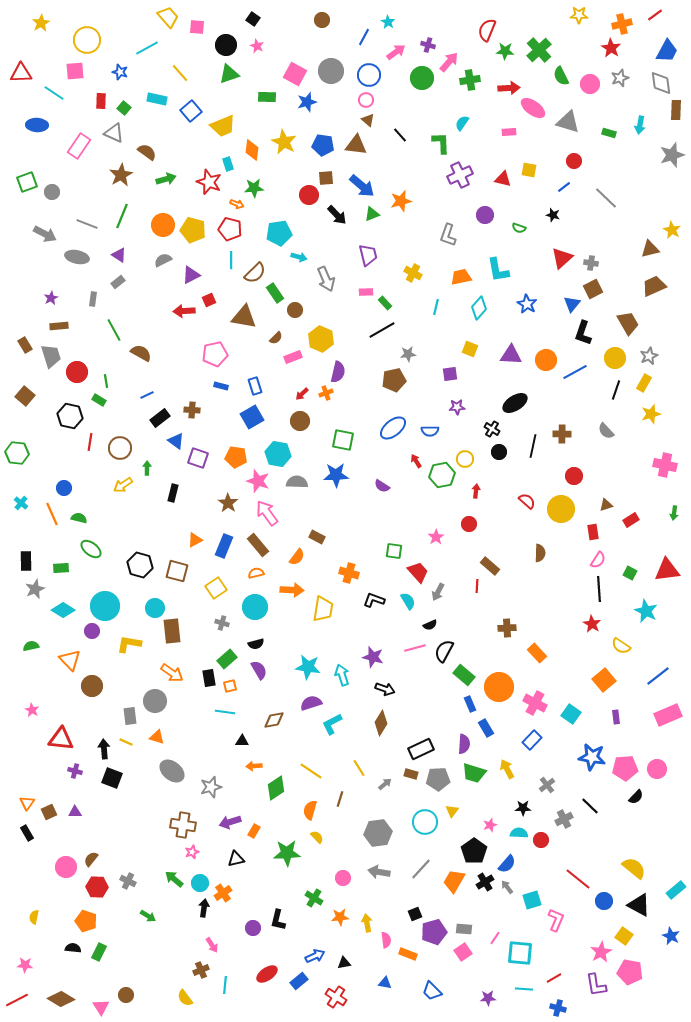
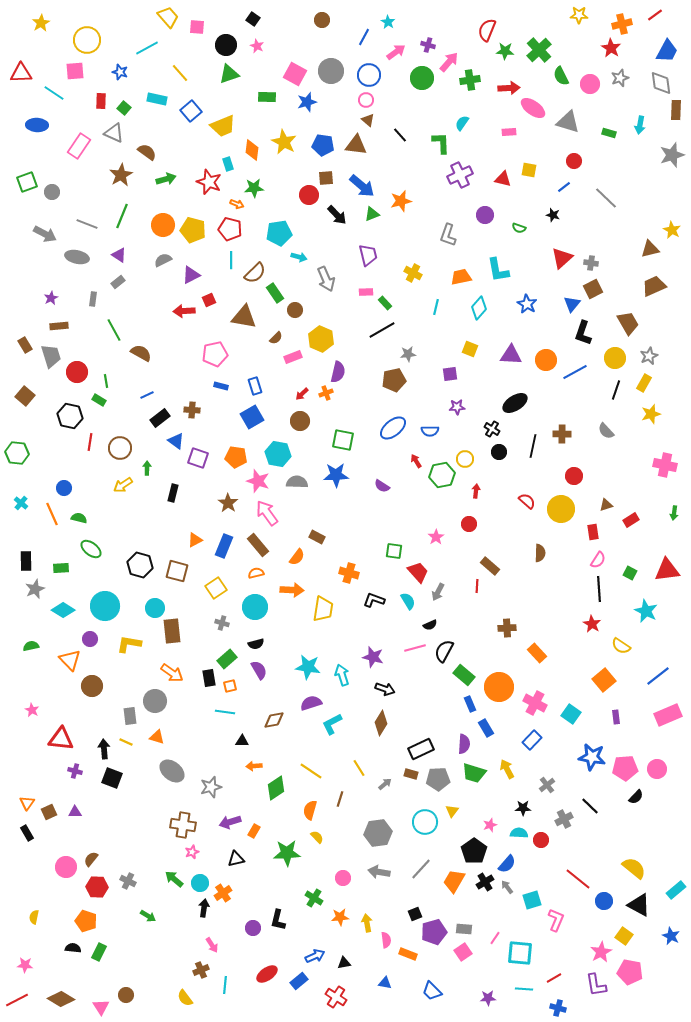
purple circle at (92, 631): moved 2 px left, 8 px down
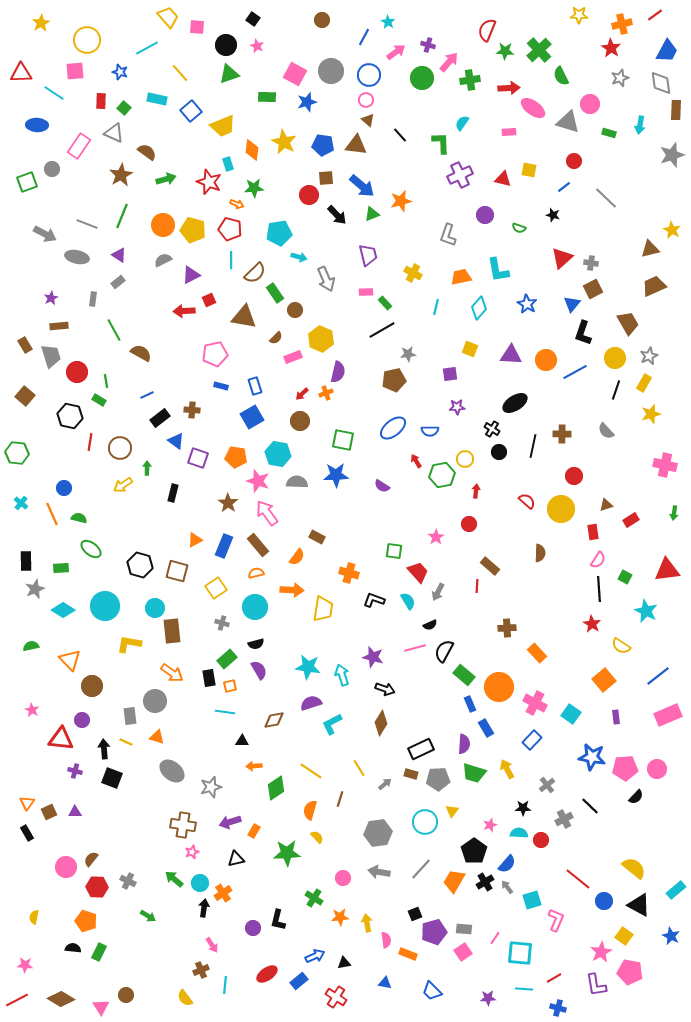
pink circle at (590, 84): moved 20 px down
gray circle at (52, 192): moved 23 px up
green square at (630, 573): moved 5 px left, 4 px down
purple circle at (90, 639): moved 8 px left, 81 px down
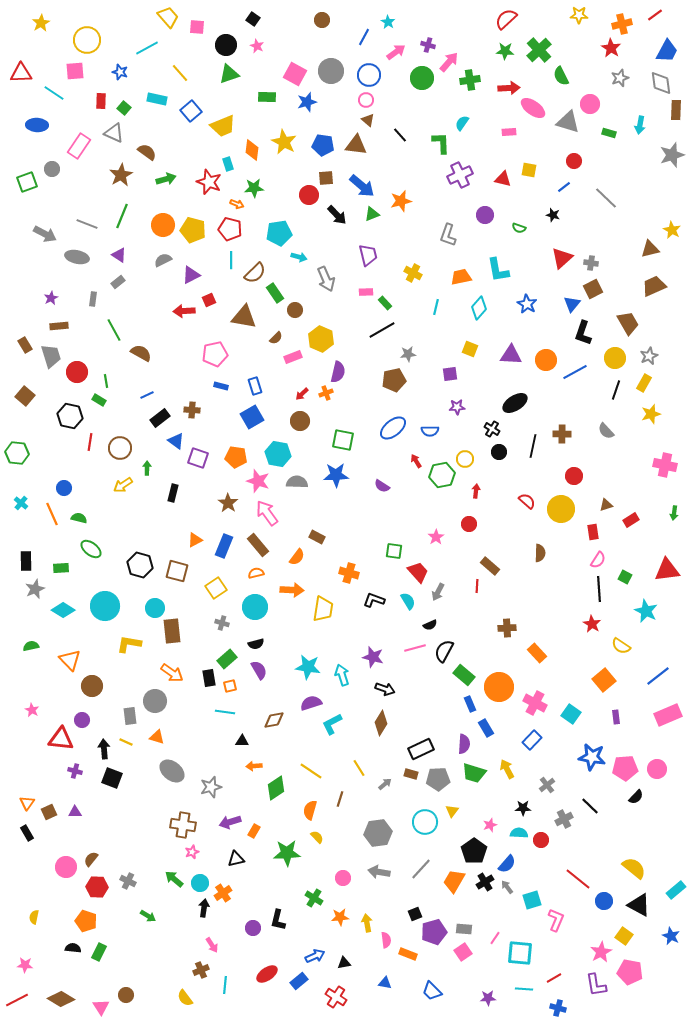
red semicircle at (487, 30): moved 19 px right, 11 px up; rotated 25 degrees clockwise
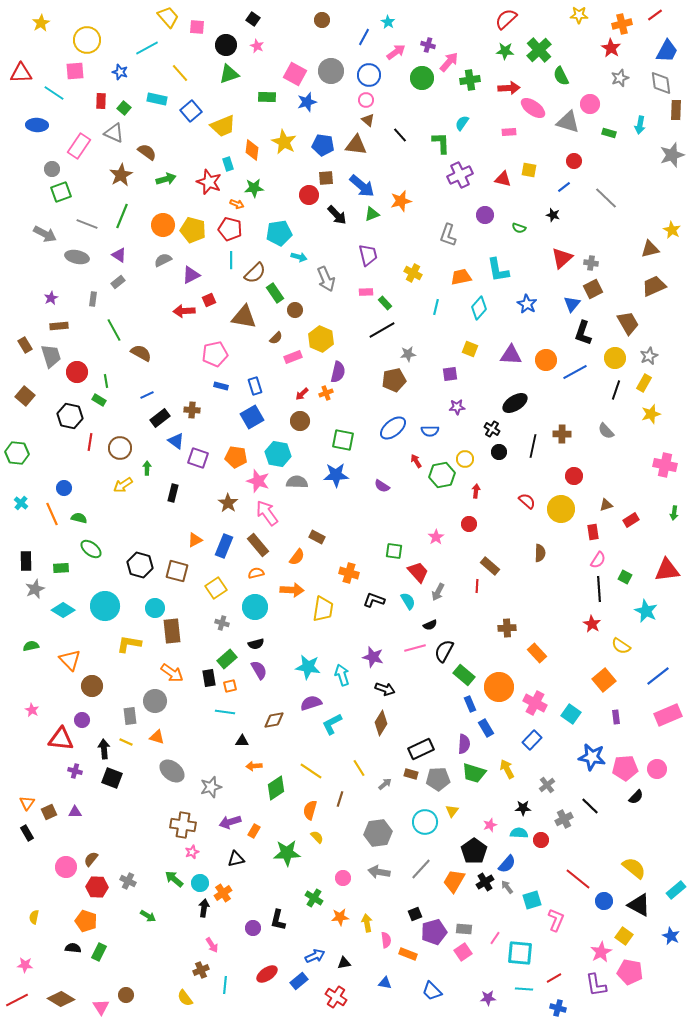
green square at (27, 182): moved 34 px right, 10 px down
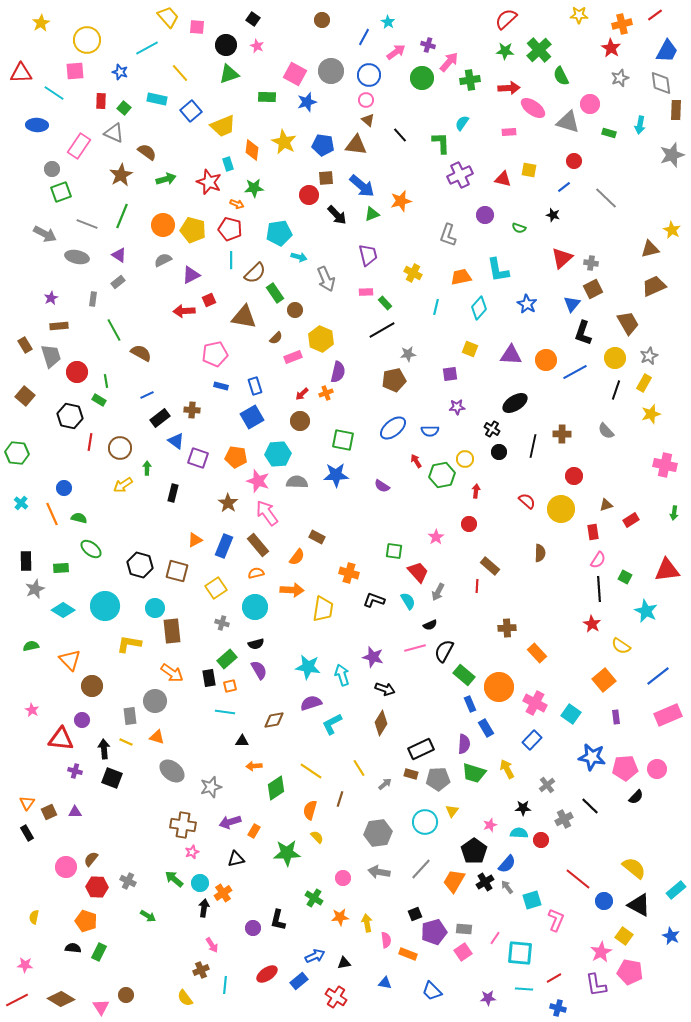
cyan hexagon at (278, 454): rotated 15 degrees counterclockwise
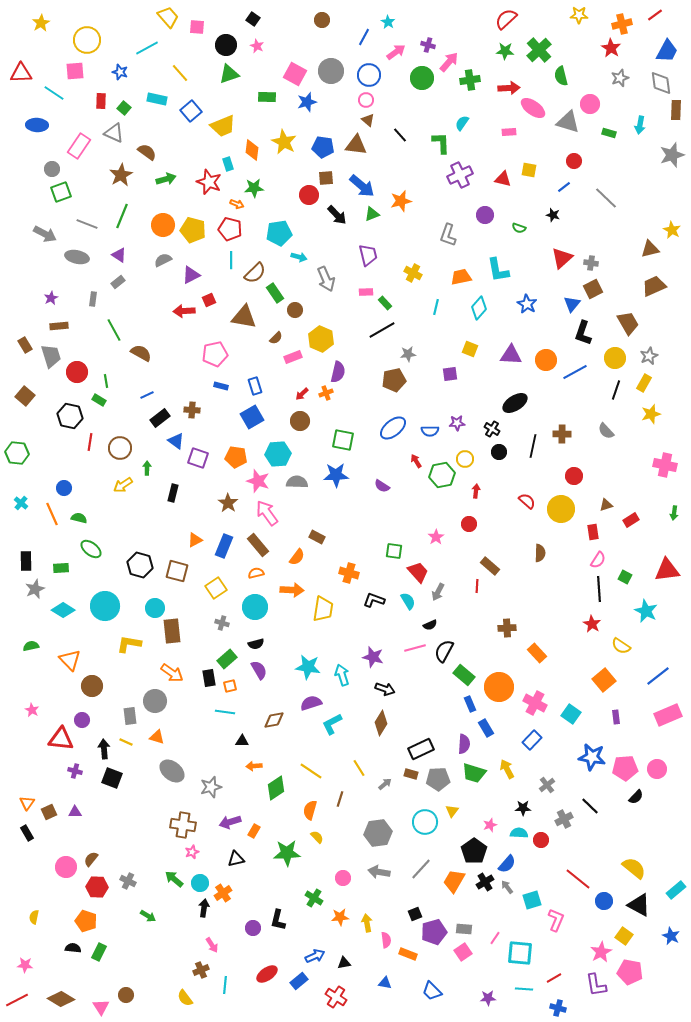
green semicircle at (561, 76): rotated 12 degrees clockwise
blue pentagon at (323, 145): moved 2 px down
purple star at (457, 407): moved 16 px down
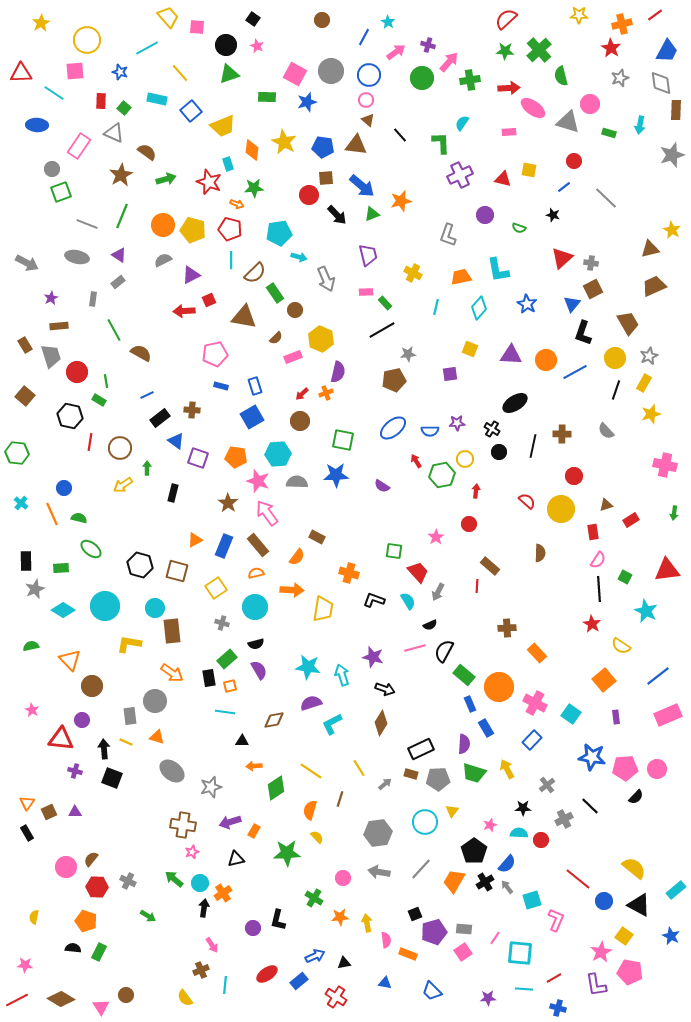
gray arrow at (45, 234): moved 18 px left, 29 px down
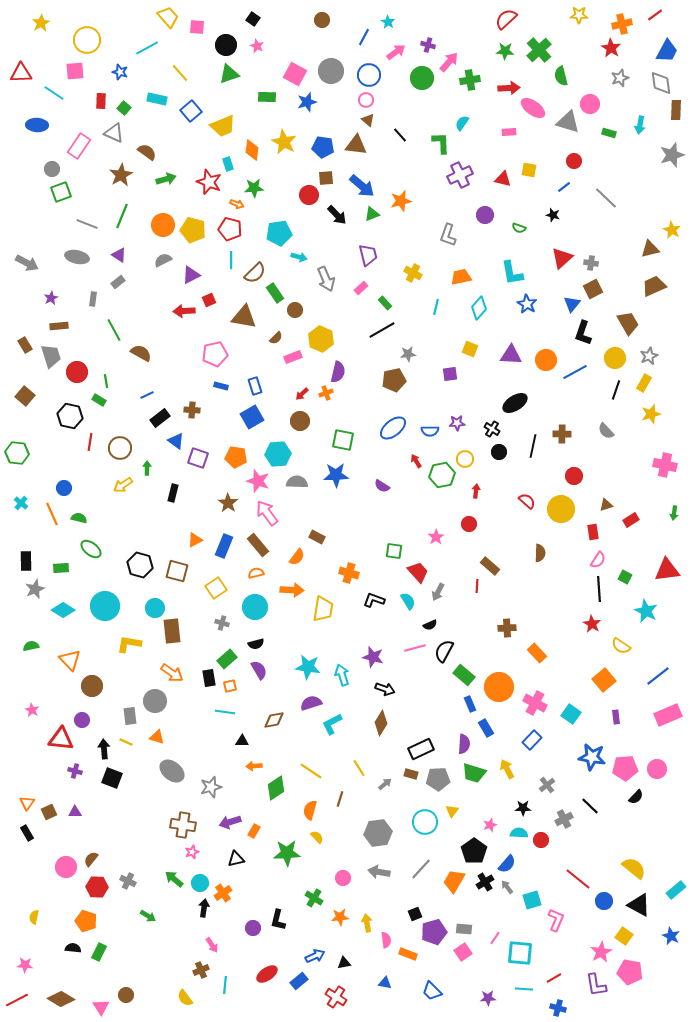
cyan L-shape at (498, 270): moved 14 px right, 3 px down
pink rectangle at (366, 292): moved 5 px left, 4 px up; rotated 40 degrees counterclockwise
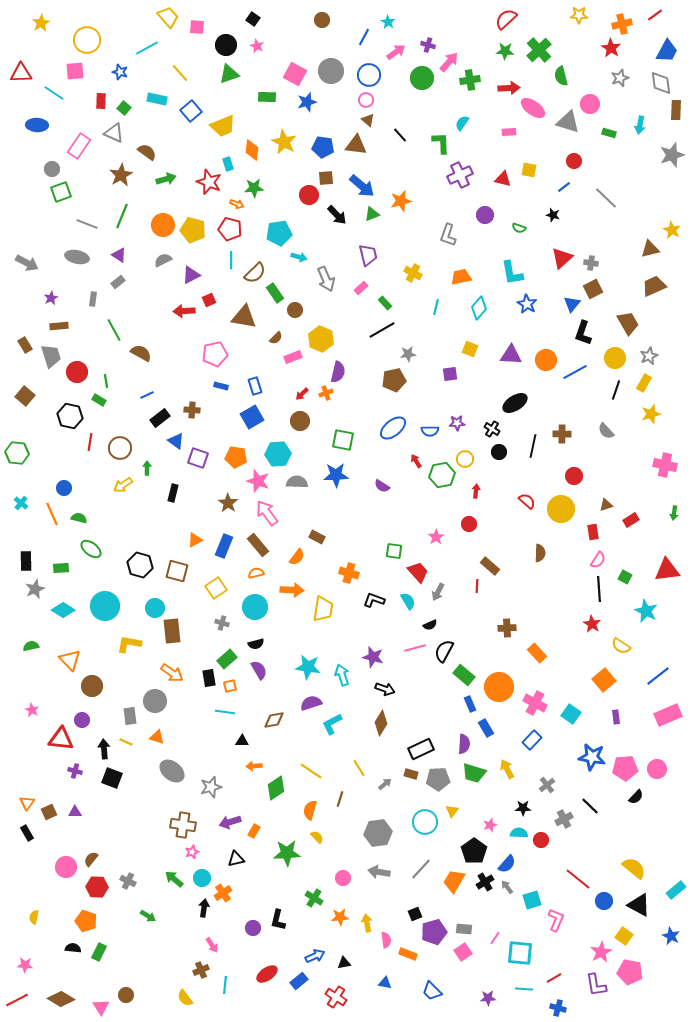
cyan circle at (200, 883): moved 2 px right, 5 px up
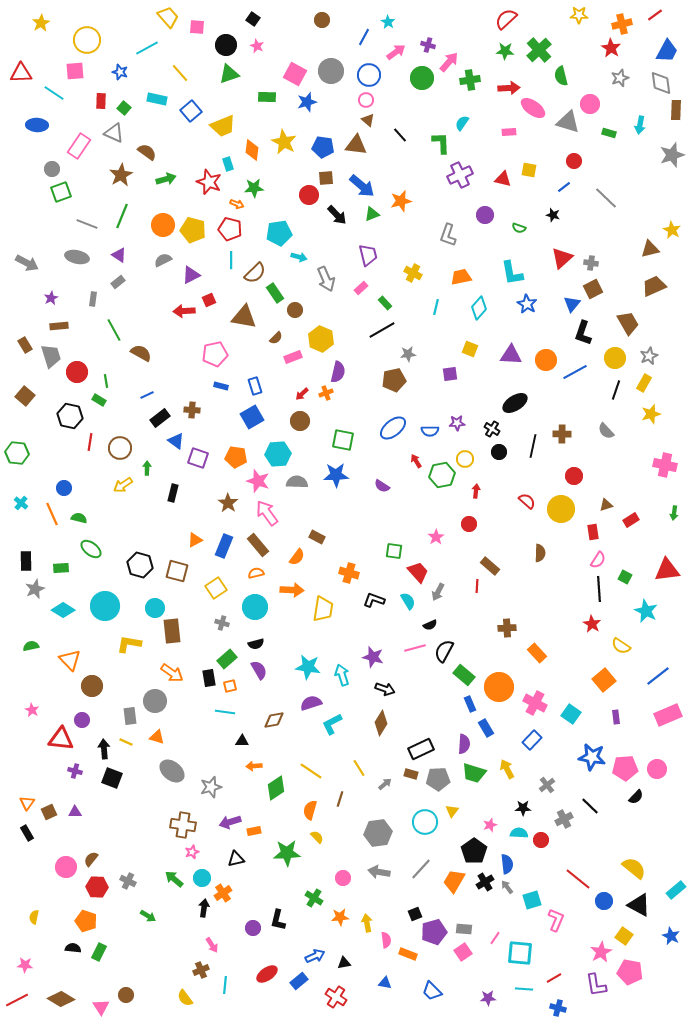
orange rectangle at (254, 831): rotated 48 degrees clockwise
blue semicircle at (507, 864): rotated 48 degrees counterclockwise
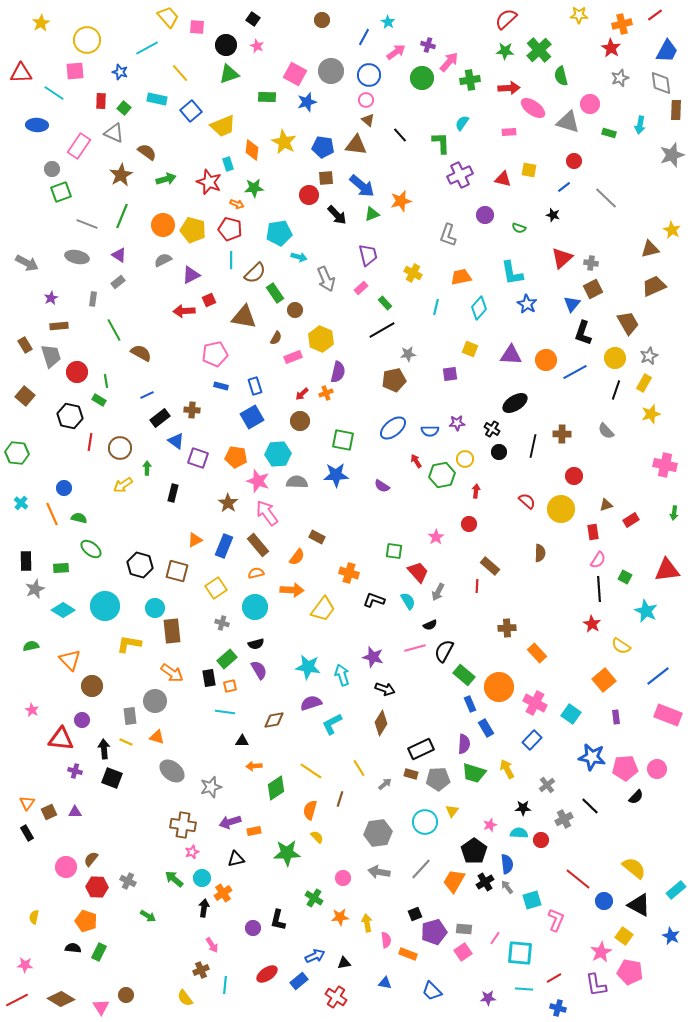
brown semicircle at (276, 338): rotated 16 degrees counterclockwise
yellow trapezoid at (323, 609): rotated 28 degrees clockwise
pink rectangle at (668, 715): rotated 44 degrees clockwise
